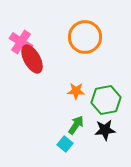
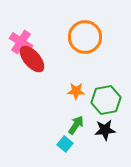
red ellipse: rotated 12 degrees counterclockwise
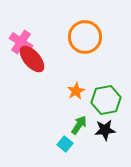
orange star: rotated 30 degrees counterclockwise
green arrow: moved 3 px right
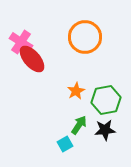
cyan square: rotated 21 degrees clockwise
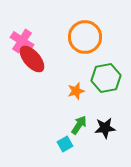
pink cross: moved 1 px right, 1 px up
orange star: rotated 12 degrees clockwise
green hexagon: moved 22 px up
black star: moved 2 px up
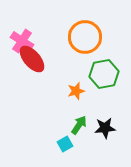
green hexagon: moved 2 px left, 4 px up
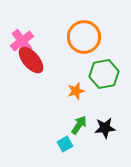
orange circle: moved 1 px left
pink cross: rotated 20 degrees clockwise
red ellipse: moved 1 px left, 1 px down
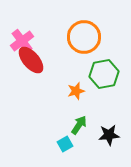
black star: moved 4 px right, 7 px down
